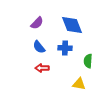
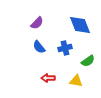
blue diamond: moved 8 px right
blue cross: rotated 16 degrees counterclockwise
green semicircle: rotated 128 degrees counterclockwise
red arrow: moved 6 px right, 10 px down
yellow triangle: moved 3 px left, 3 px up
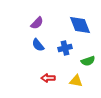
blue semicircle: moved 1 px left, 2 px up
green semicircle: rotated 16 degrees clockwise
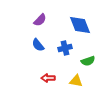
purple semicircle: moved 3 px right, 3 px up
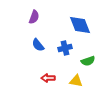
purple semicircle: moved 6 px left, 3 px up; rotated 24 degrees counterclockwise
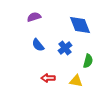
purple semicircle: rotated 128 degrees counterclockwise
blue cross: rotated 24 degrees counterclockwise
green semicircle: rotated 56 degrees counterclockwise
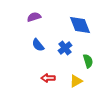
green semicircle: rotated 32 degrees counterclockwise
yellow triangle: rotated 40 degrees counterclockwise
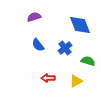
green semicircle: rotated 56 degrees counterclockwise
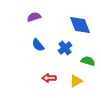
red arrow: moved 1 px right
